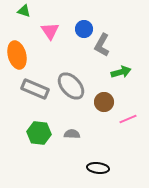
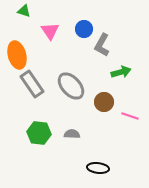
gray rectangle: moved 3 px left, 5 px up; rotated 32 degrees clockwise
pink line: moved 2 px right, 3 px up; rotated 42 degrees clockwise
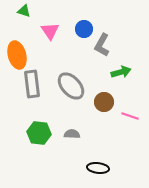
gray rectangle: rotated 28 degrees clockwise
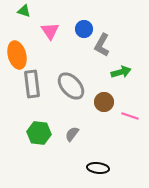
gray semicircle: rotated 56 degrees counterclockwise
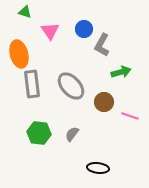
green triangle: moved 1 px right, 1 px down
orange ellipse: moved 2 px right, 1 px up
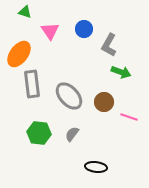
gray L-shape: moved 7 px right
orange ellipse: rotated 52 degrees clockwise
green arrow: rotated 36 degrees clockwise
gray ellipse: moved 2 px left, 10 px down
pink line: moved 1 px left, 1 px down
black ellipse: moved 2 px left, 1 px up
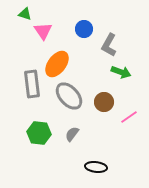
green triangle: moved 2 px down
pink triangle: moved 7 px left
orange ellipse: moved 38 px right, 10 px down
pink line: rotated 54 degrees counterclockwise
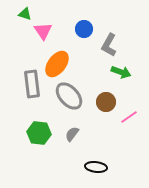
brown circle: moved 2 px right
